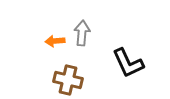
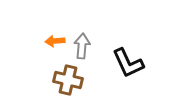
gray arrow: moved 13 px down
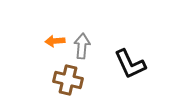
black L-shape: moved 2 px right, 1 px down
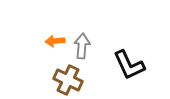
black L-shape: moved 1 px left, 1 px down
brown cross: rotated 12 degrees clockwise
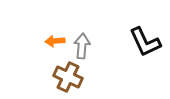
black L-shape: moved 16 px right, 23 px up
brown cross: moved 3 px up
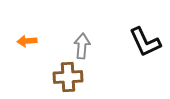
orange arrow: moved 28 px left
brown cross: rotated 28 degrees counterclockwise
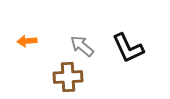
black L-shape: moved 17 px left, 6 px down
gray arrow: rotated 55 degrees counterclockwise
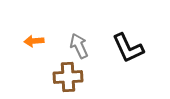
orange arrow: moved 7 px right
gray arrow: moved 3 px left; rotated 25 degrees clockwise
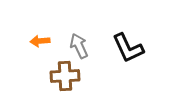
orange arrow: moved 6 px right
brown cross: moved 3 px left, 1 px up
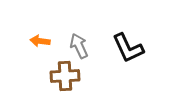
orange arrow: rotated 12 degrees clockwise
